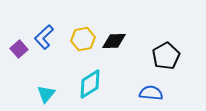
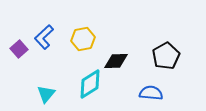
black diamond: moved 2 px right, 20 px down
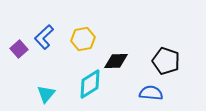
black pentagon: moved 5 px down; rotated 24 degrees counterclockwise
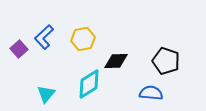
cyan diamond: moved 1 px left
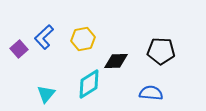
black pentagon: moved 5 px left, 10 px up; rotated 16 degrees counterclockwise
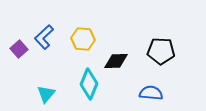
yellow hexagon: rotated 15 degrees clockwise
cyan diamond: rotated 36 degrees counterclockwise
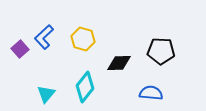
yellow hexagon: rotated 10 degrees clockwise
purple square: moved 1 px right
black diamond: moved 3 px right, 2 px down
cyan diamond: moved 4 px left, 3 px down; rotated 16 degrees clockwise
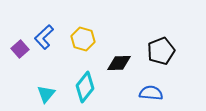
black pentagon: rotated 24 degrees counterclockwise
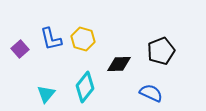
blue L-shape: moved 7 px right, 2 px down; rotated 60 degrees counterclockwise
black diamond: moved 1 px down
blue semicircle: rotated 20 degrees clockwise
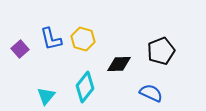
cyan triangle: moved 2 px down
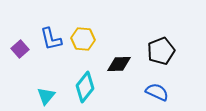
yellow hexagon: rotated 10 degrees counterclockwise
blue semicircle: moved 6 px right, 1 px up
